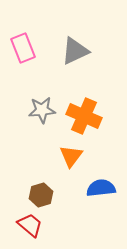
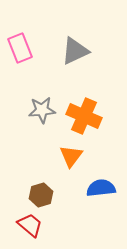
pink rectangle: moved 3 px left
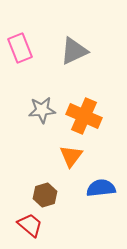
gray triangle: moved 1 px left
brown hexagon: moved 4 px right
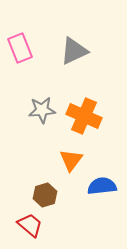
orange triangle: moved 4 px down
blue semicircle: moved 1 px right, 2 px up
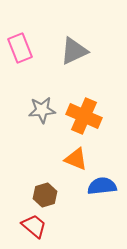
orange triangle: moved 5 px right, 1 px up; rotated 45 degrees counterclockwise
red trapezoid: moved 4 px right, 1 px down
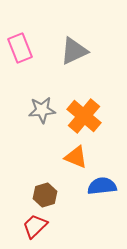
orange cross: rotated 16 degrees clockwise
orange triangle: moved 2 px up
red trapezoid: moved 1 px right; rotated 84 degrees counterclockwise
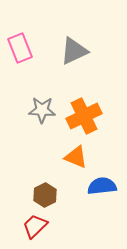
gray star: rotated 8 degrees clockwise
orange cross: rotated 24 degrees clockwise
brown hexagon: rotated 10 degrees counterclockwise
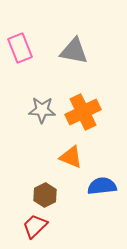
gray triangle: rotated 36 degrees clockwise
orange cross: moved 1 px left, 4 px up
orange triangle: moved 5 px left
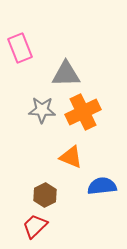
gray triangle: moved 8 px left, 23 px down; rotated 12 degrees counterclockwise
